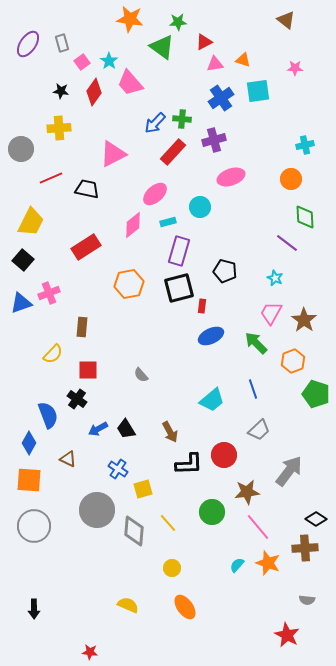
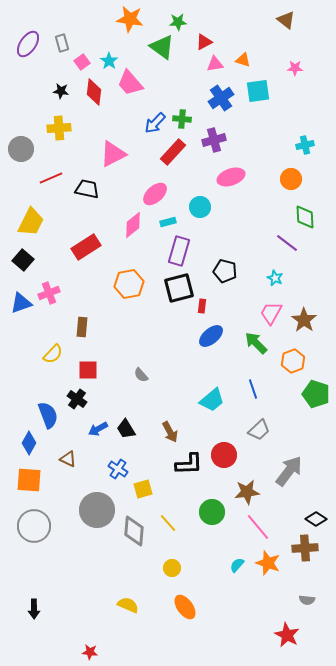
red diamond at (94, 92): rotated 28 degrees counterclockwise
blue ellipse at (211, 336): rotated 15 degrees counterclockwise
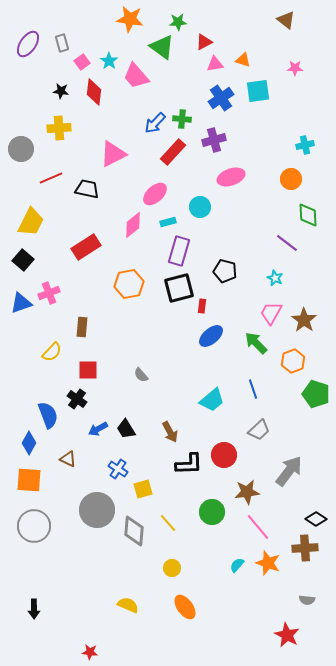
pink trapezoid at (130, 83): moved 6 px right, 7 px up
green diamond at (305, 217): moved 3 px right, 2 px up
yellow semicircle at (53, 354): moved 1 px left, 2 px up
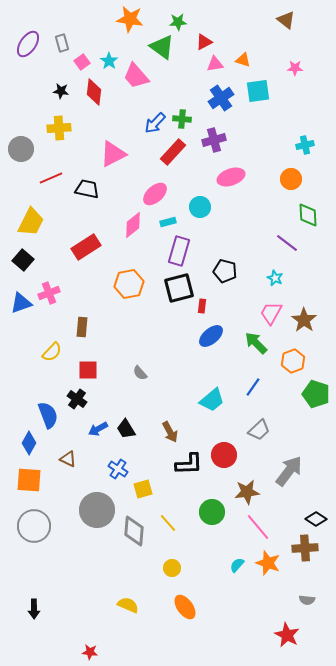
gray semicircle at (141, 375): moved 1 px left, 2 px up
blue line at (253, 389): moved 2 px up; rotated 54 degrees clockwise
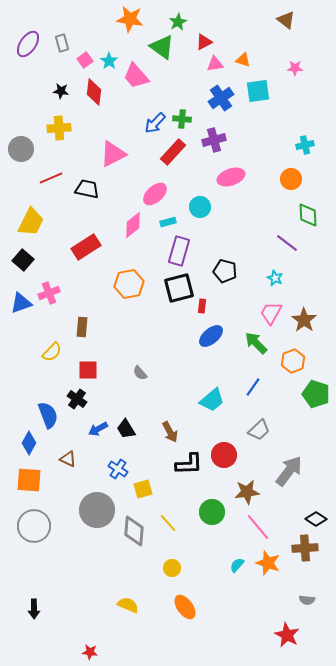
green star at (178, 22): rotated 24 degrees counterclockwise
pink square at (82, 62): moved 3 px right, 2 px up
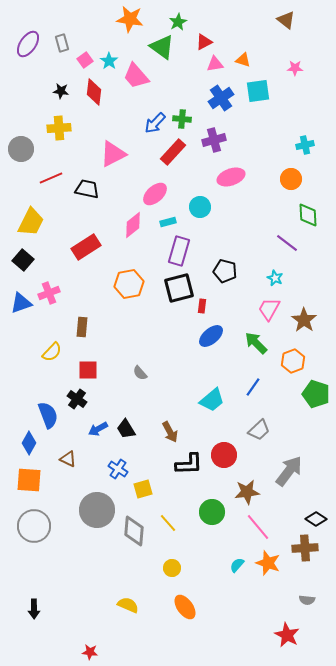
pink trapezoid at (271, 313): moved 2 px left, 4 px up
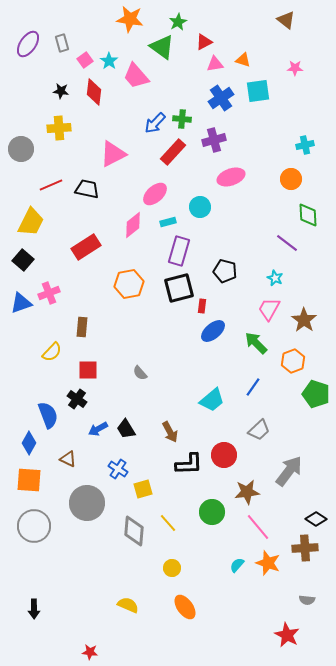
red line at (51, 178): moved 7 px down
blue ellipse at (211, 336): moved 2 px right, 5 px up
gray circle at (97, 510): moved 10 px left, 7 px up
